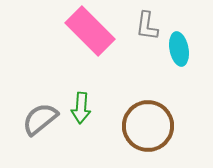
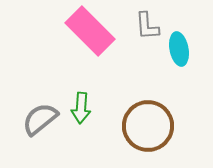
gray L-shape: rotated 12 degrees counterclockwise
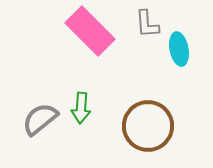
gray L-shape: moved 2 px up
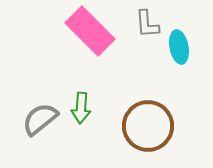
cyan ellipse: moved 2 px up
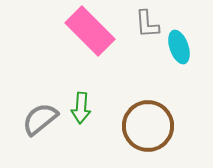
cyan ellipse: rotated 8 degrees counterclockwise
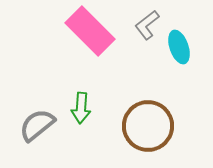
gray L-shape: moved 1 px down; rotated 56 degrees clockwise
gray semicircle: moved 3 px left, 6 px down
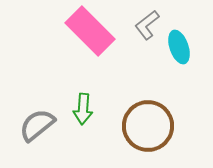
green arrow: moved 2 px right, 1 px down
